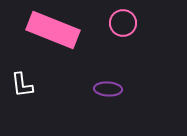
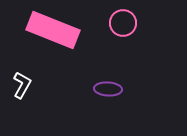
white L-shape: rotated 144 degrees counterclockwise
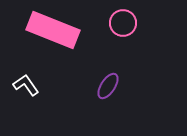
white L-shape: moved 4 px right; rotated 64 degrees counterclockwise
purple ellipse: moved 3 px up; rotated 60 degrees counterclockwise
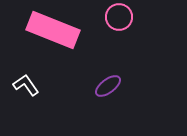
pink circle: moved 4 px left, 6 px up
purple ellipse: rotated 20 degrees clockwise
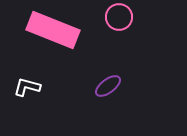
white L-shape: moved 1 px right, 2 px down; rotated 40 degrees counterclockwise
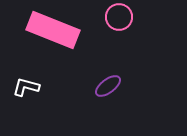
white L-shape: moved 1 px left
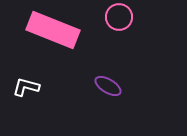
purple ellipse: rotated 68 degrees clockwise
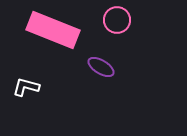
pink circle: moved 2 px left, 3 px down
purple ellipse: moved 7 px left, 19 px up
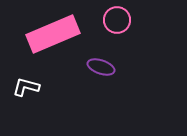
pink rectangle: moved 4 px down; rotated 45 degrees counterclockwise
purple ellipse: rotated 12 degrees counterclockwise
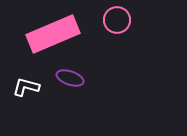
purple ellipse: moved 31 px left, 11 px down
